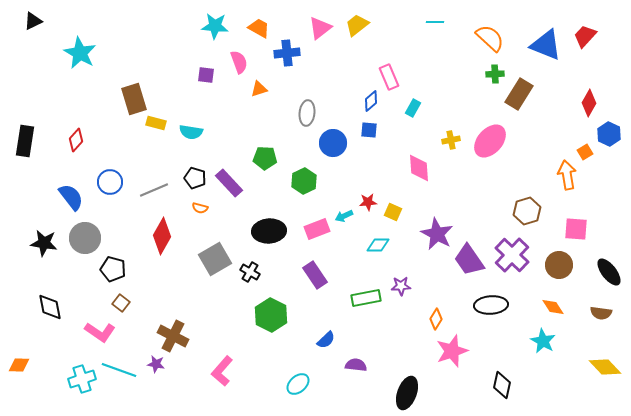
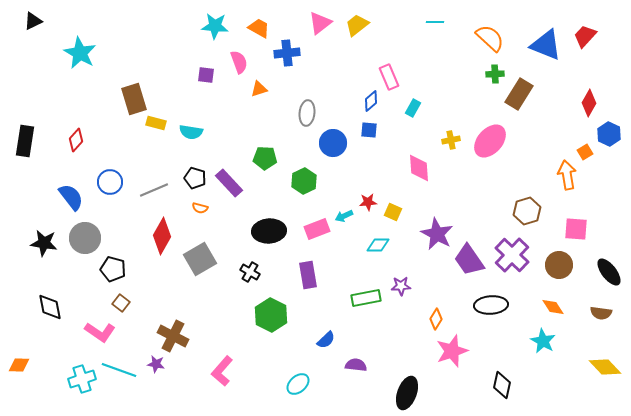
pink triangle at (320, 28): moved 5 px up
gray square at (215, 259): moved 15 px left
purple rectangle at (315, 275): moved 7 px left; rotated 24 degrees clockwise
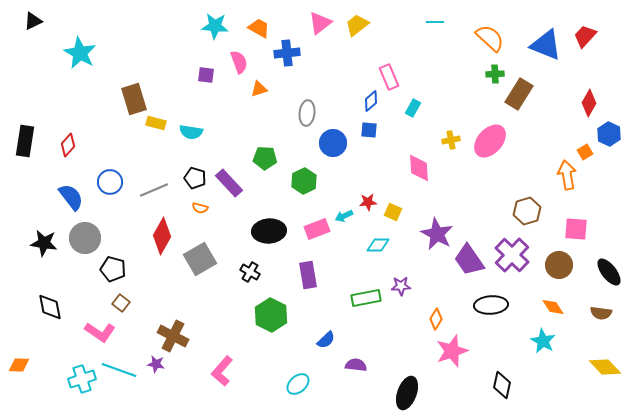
red diamond at (76, 140): moved 8 px left, 5 px down
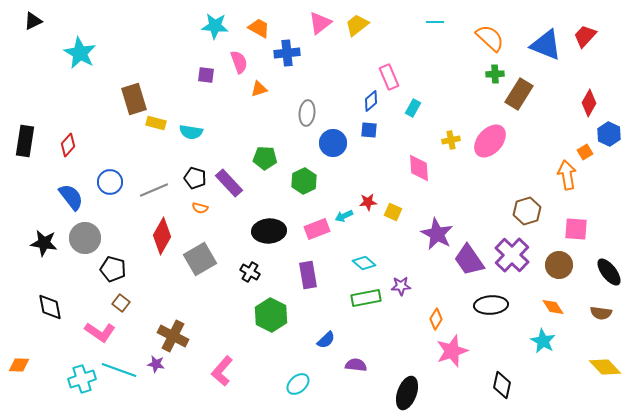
cyan diamond at (378, 245): moved 14 px left, 18 px down; rotated 40 degrees clockwise
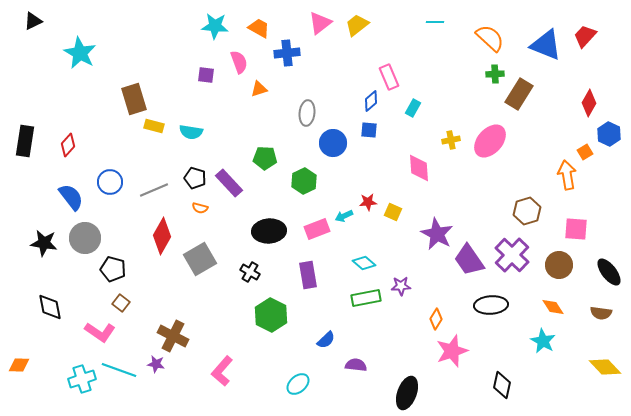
yellow rectangle at (156, 123): moved 2 px left, 3 px down
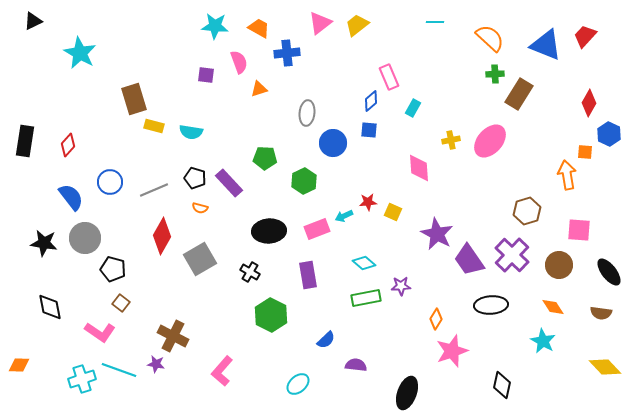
orange square at (585, 152): rotated 35 degrees clockwise
pink square at (576, 229): moved 3 px right, 1 px down
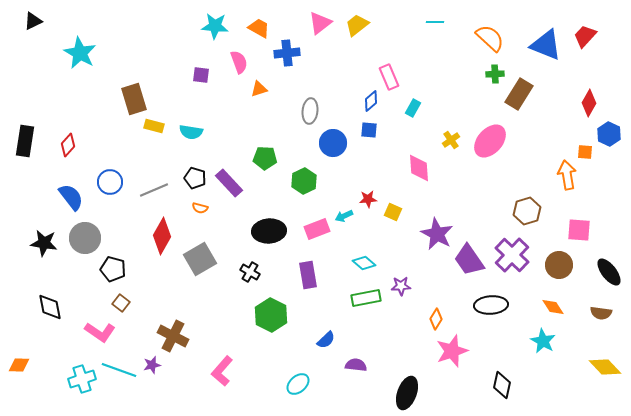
purple square at (206, 75): moved 5 px left
gray ellipse at (307, 113): moved 3 px right, 2 px up
yellow cross at (451, 140): rotated 24 degrees counterclockwise
red star at (368, 202): moved 3 px up
purple star at (156, 364): moved 4 px left, 1 px down; rotated 24 degrees counterclockwise
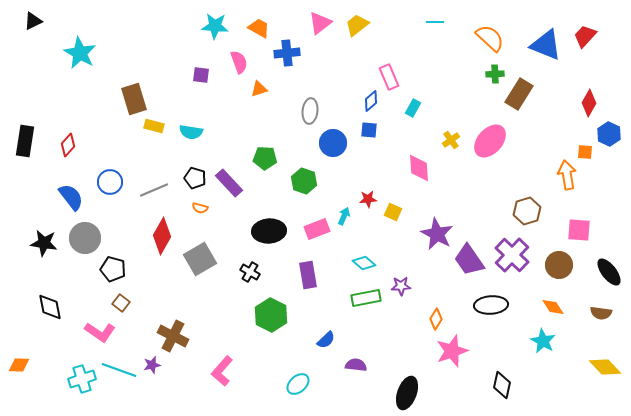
green hexagon at (304, 181): rotated 15 degrees counterclockwise
cyan arrow at (344, 216): rotated 138 degrees clockwise
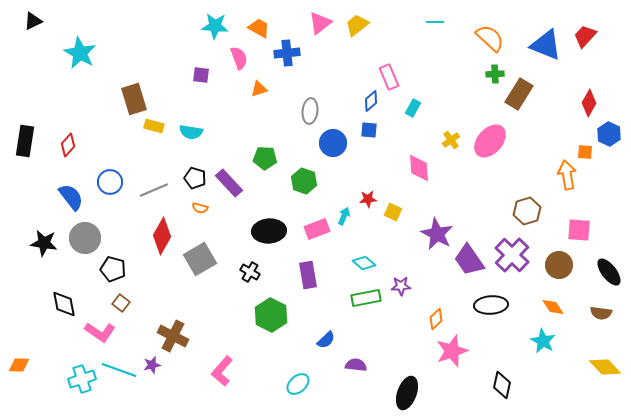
pink semicircle at (239, 62): moved 4 px up
black diamond at (50, 307): moved 14 px right, 3 px up
orange diamond at (436, 319): rotated 15 degrees clockwise
